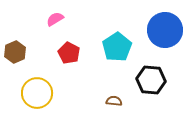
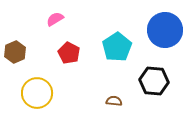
black hexagon: moved 3 px right, 1 px down
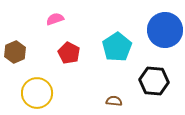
pink semicircle: rotated 12 degrees clockwise
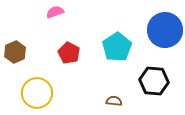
pink semicircle: moved 7 px up
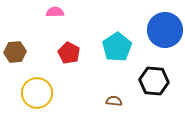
pink semicircle: rotated 18 degrees clockwise
brown hexagon: rotated 20 degrees clockwise
